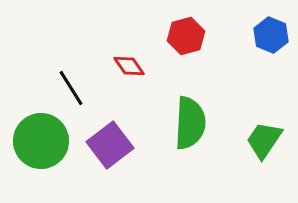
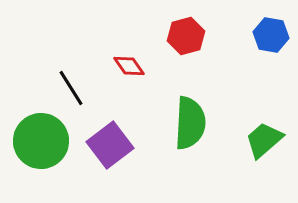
blue hexagon: rotated 12 degrees counterclockwise
green trapezoid: rotated 15 degrees clockwise
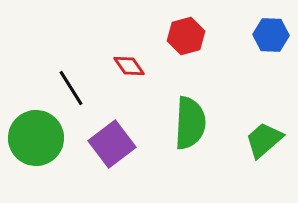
blue hexagon: rotated 8 degrees counterclockwise
green circle: moved 5 px left, 3 px up
purple square: moved 2 px right, 1 px up
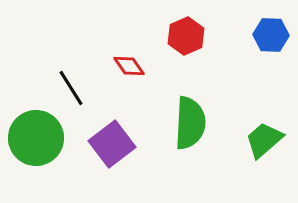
red hexagon: rotated 9 degrees counterclockwise
